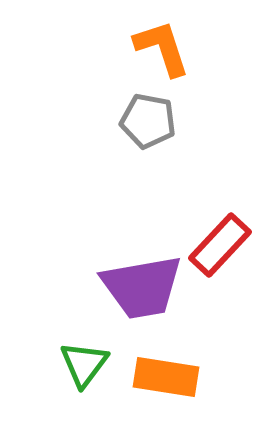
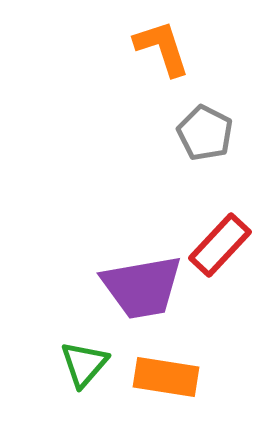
gray pentagon: moved 57 px right, 12 px down; rotated 16 degrees clockwise
green triangle: rotated 4 degrees clockwise
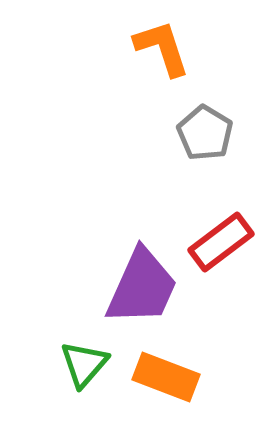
gray pentagon: rotated 4 degrees clockwise
red rectangle: moved 1 px right, 3 px up; rotated 10 degrees clockwise
purple trapezoid: rotated 56 degrees counterclockwise
orange rectangle: rotated 12 degrees clockwise
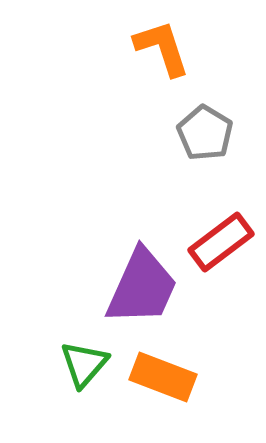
orange rectangle: moved 3 px left
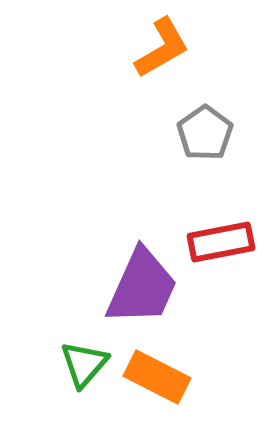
orange L-shape: rotated 78 degrees clockwise
gray pentagon: rotated 6 degrees clockwise
red rectangle: rotated 26 degrees clockwise
orange rectangle: moved 6 px left; rotated 6 degrees clockwise
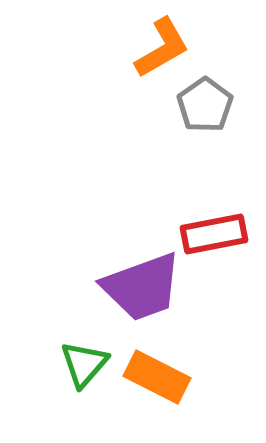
gray pentagon: moved 28 px up
red rectangle: moved 7 px left, 8 px up
purple trapezoid: rotated 46 degrees clockwise
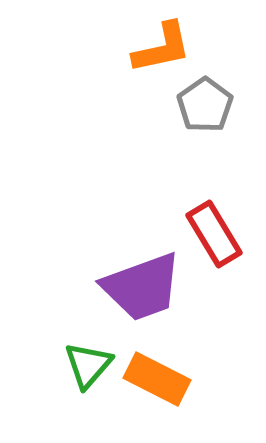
orange L-shape: rotated 18 degrees clockwise
red rectangle: rotated 70 degrees clockwise
green triangle: moved 4 px right, 1 px down
orange rectangle: moved 2 px down
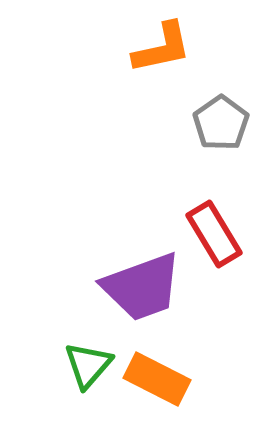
gray pentagon: moved 16 px right, 18 px down
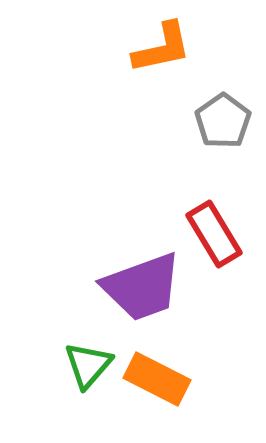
gray pentagon: moved 2 px right, 2 px up
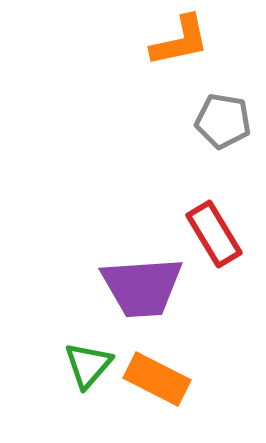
orange L-shape: moved 18 px right, 7 px up
gray pentagon: rotated 28 degrees counterclockwise
purple trapezoid: rotated 16 degrees clockwise
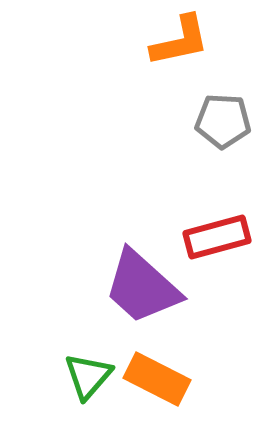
gray pentagon: rotated 6 degrees counterclockwise
red rectangle: moved 3 px right, 3 px down; rotated 74 degrees counterclockwise
purple trapezoid: rotated 46 degrees clockwise
green triangle: moved 11 px down
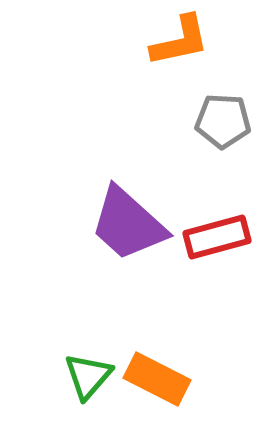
purple trapezoid: moved 14 px left, 63 px up
